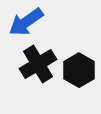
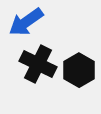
black cross: rotated 33 degrees counterclockwise
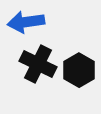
blue arrow: rotated 27 degrees clockwise
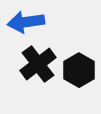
black cross: rotated 27 degrees clockwise
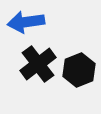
black hexagon: rotated 8 degrees clockwise
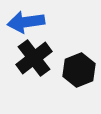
black cross: moved 4 px left, 6 px up
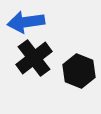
black hexagon: moved 1 px down; rotated 16 degrees counterclockwise
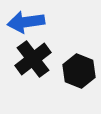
black cross: moved 1 px left, 1 px down
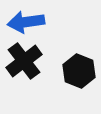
black cross: moved 9 px left, 2 px down
